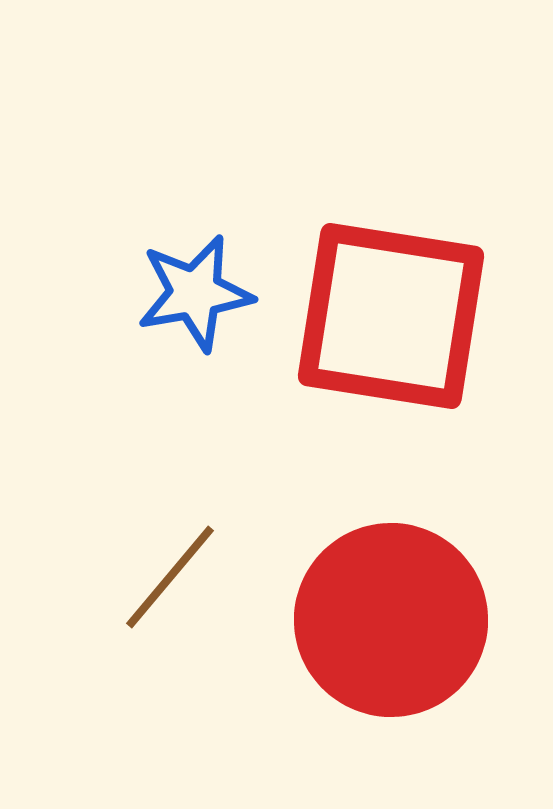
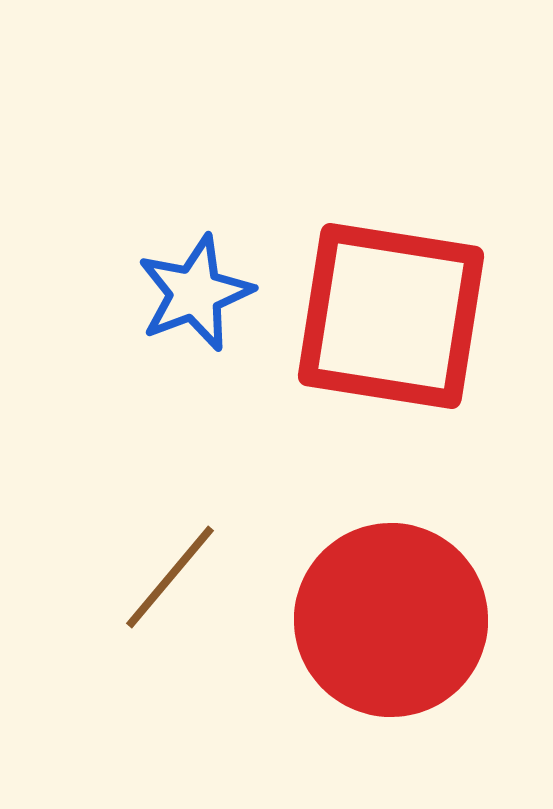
blue star: rotated 11 degrees counterclockwise
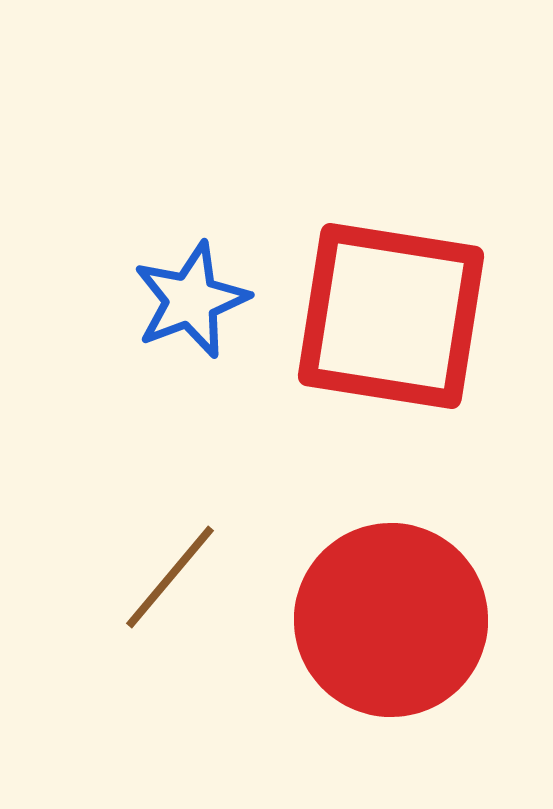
blue star: moved 4 px left, 7 px down
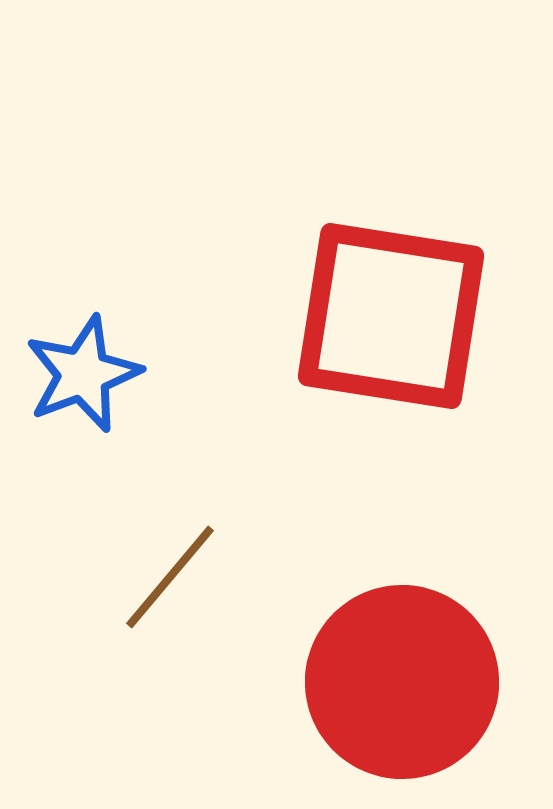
blue star: moved 108 px left, 74 px down
red circle: moved 11 px right, 62 px down
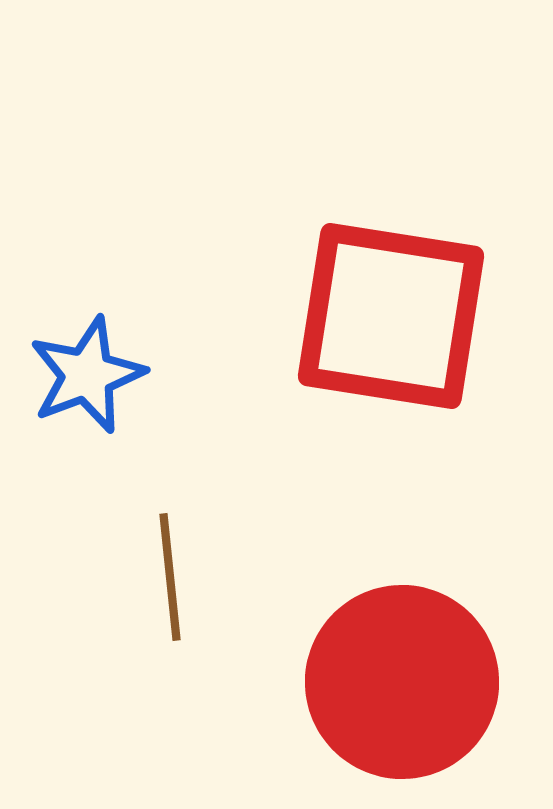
blue star: moved 4 px right, 1 px down
brown line: rotated 46 degrees counterclockwise
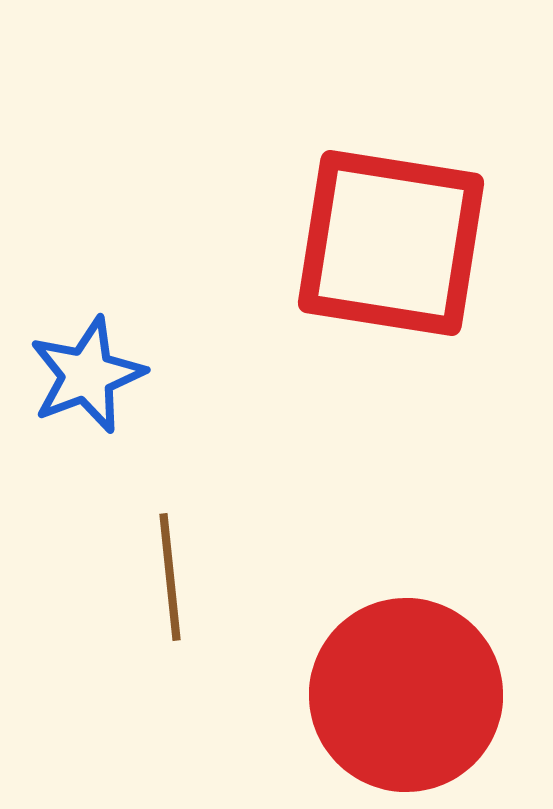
red square: moved 73 px up
red circle: moved 4 px right, 13 px down
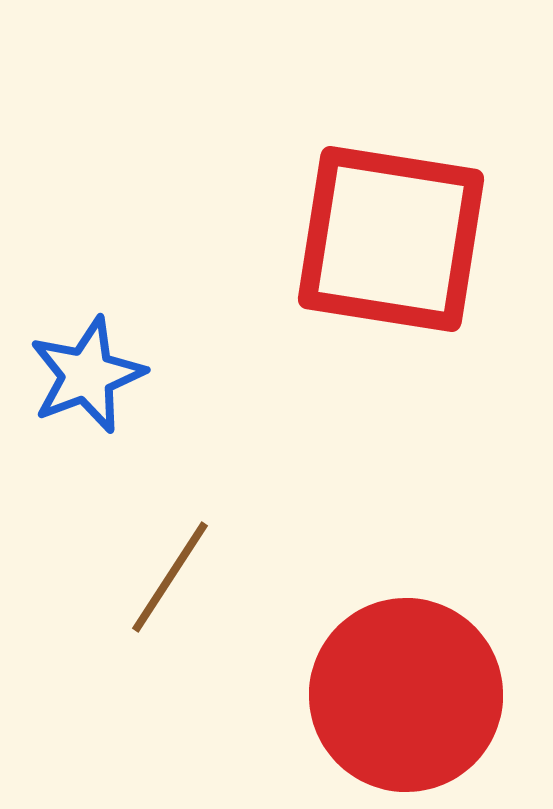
red square: moved 4 px up
brown line: rotated 39 degrees clockwise
